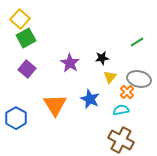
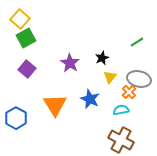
black star: rotated 16 degrees counterclockwise
orange cross: moved 2 px right
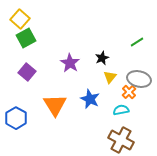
purple square: moved 3 px down
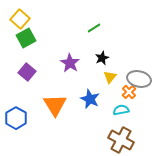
green line: moved 43 px left, 14 px up
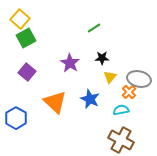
black star: rotated 24 degrees clockwise
orange triangle: moved 3 px up; rotated 15 degrees counterclockwise
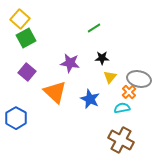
purple star: rotated 24 degrees counterclockwise
orange triangle: moved 10 px up
cyan semicircle: moved 1 px right, 2 px up
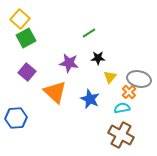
green line: moved 5 px left, 5 px down
black star: moved 4 px left
purple star: moved 1 px left
blue hexagon: rotated 25 degrees clockwise
brown cross: moved 5 px up
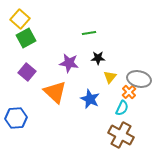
green line: rotated 24 degrees clockwise
cyan semicircle: rotated 126 degrees clockwise
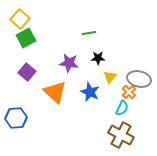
blue star: moved 7 px up
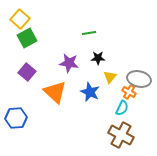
green square: moved 1 px right
orange cross: rotated 16 degrees counterclockwise
